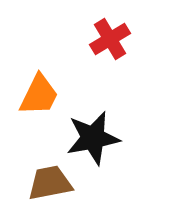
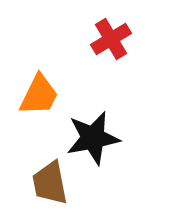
red cross: moved 1 px right
brown trapezoid: rotated 90 degrees counterclockwise
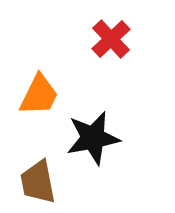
red cross: rotated 12 degrees counterclockwise
brown trapezoid: moved 12 px left, 1 px up
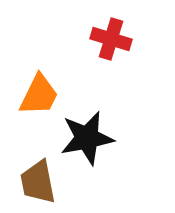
red cross: rotated 30 degrees counterclockwise
black star: moved 6 px left
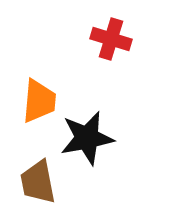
orange trapezoid: moved 6 px down; rotated 21 degrees counterclockwise
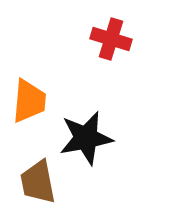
orange trapezoid: moved 10 px left
black star: moved 1 px left
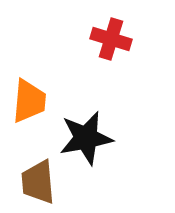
brown trapezoid: rotated 6 degrees clockwise
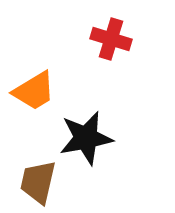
orange trapezoid: moved 5 px right, 10 px up; rotated 54 degrees clockwise
brown trapezoid: rotated 18 degrees clockwise
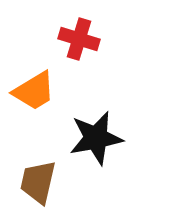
red cross: moved 32 px left
black star: moved 10 px right
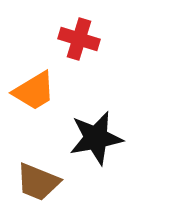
brown trapezoid: rotated 81 degrees counterclockwise
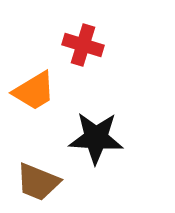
red cross: moved 4 px right, 6 px down
black star: rotated 14 degrees clockwise
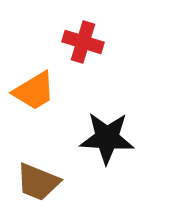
red cross: moved 3 px up
black star: moved 11 px right
